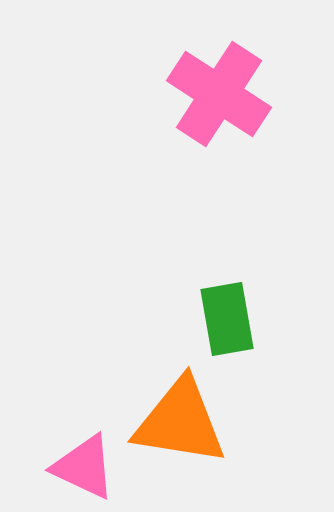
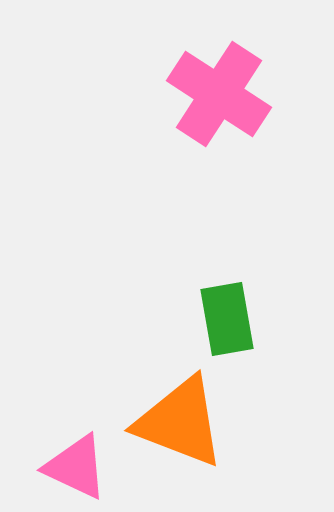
orange triangle: rotated 12 degrees clockwise
pink triangle: moved 8 px left
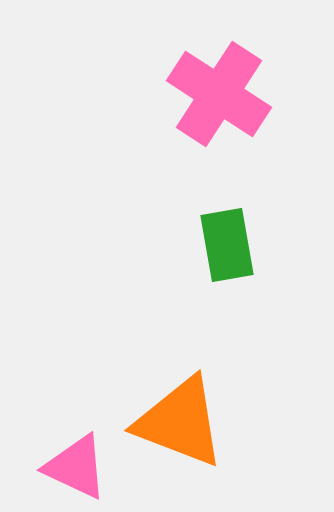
green rectangle: moved 74 px up
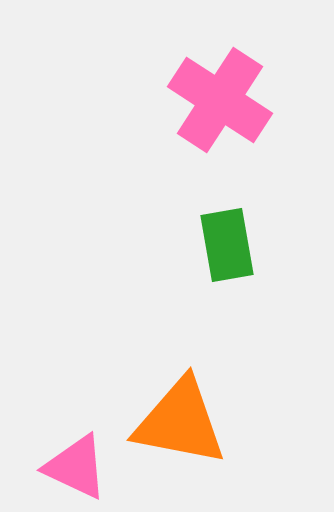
pink cross: moved 1 px right, 6 px down
orange triangle: rotated 10 degrees counterclockwise
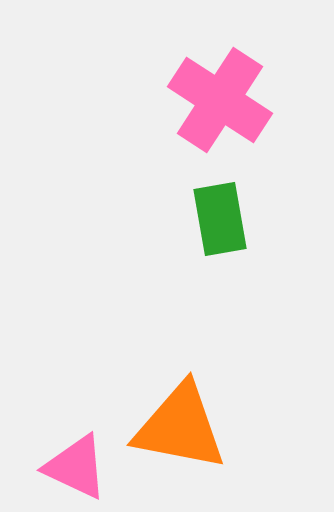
green rectangle: moved 7 px left, 26 px up
orange triangle: moved 5 px down
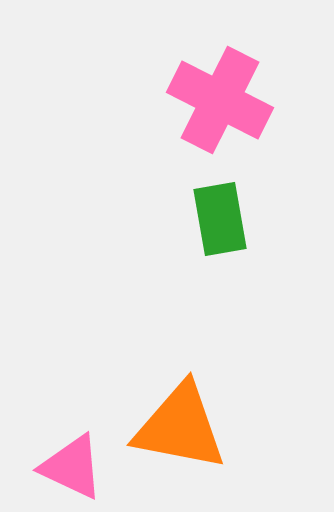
pink cross: rotated 6 degrees counterclockwise
pink triangle: moved 4 px left
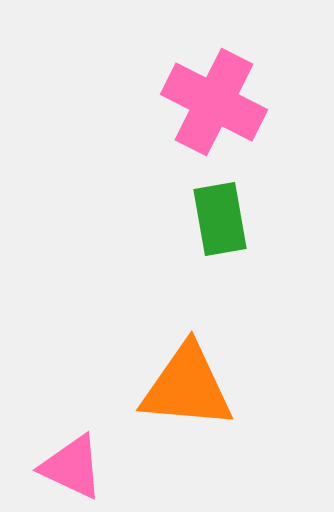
pink cross: moved 6 px left, 2 px down
orange triangle: moved 7 px right, 40 px up; rotated 6 degrees counterclockwise
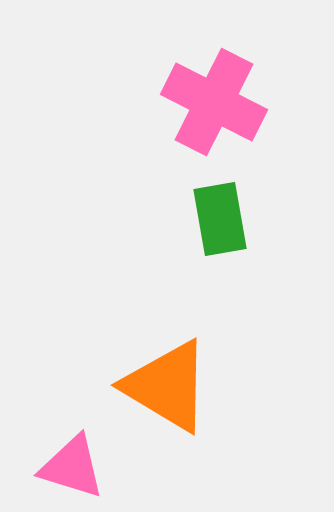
orange triangle: moved 20 px left, 1 px up; rotated 26 degrees clockwise
pink triangle: rotated 8 degrees counterclockwise
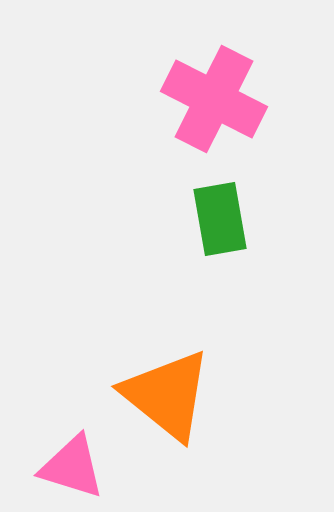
pink cross: moved 3 px up
orange triangle: moved 9 px down; rotated 8 degrees clockwise
